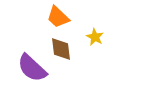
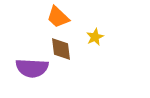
yellow star: rotated 18 degrees clockwise
purple semicircle: rotated 40 degrees counterclockwise
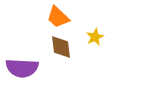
brown diamond: moved 2 px up
purple semicircle: moved 10 px left
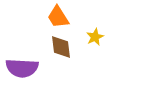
orange trapezoid: rotated 15 degrees clockwise
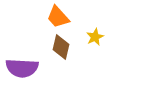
orange trapezoid: rotated 10 degrees counterclockwise
brown diamond: rotated 20 degrees clockwise
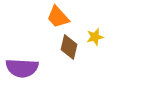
yellow star: rotated 12 degrees clockwise
brown diamond: moved 8 px right
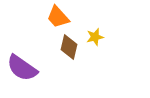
purple semicircle: rotated 32 degrees clockwise
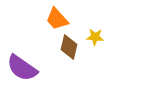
orange trapezoid: moved 1 px left, 2 px down
yellow star: rotated 18 degrees clockwise
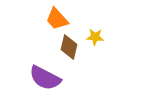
purple semicircle: moved 23 px right, 10 px down; rotated 8 degrees counterclockwise
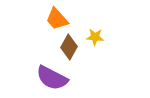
brown diamond: rotated 15 degrees clockwise
purple semicircle: moved 7 px right
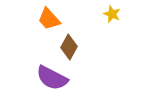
orange trapezoid: moved 8 px left
yellow star: moved 17 px right, 23 px up; rotated 18 degrees clockwise
